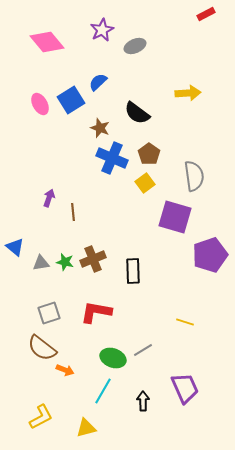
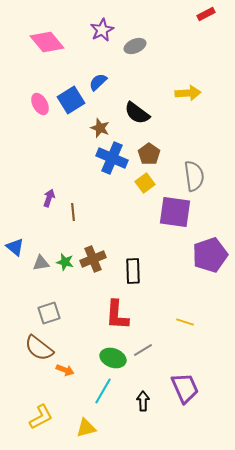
purple square: moved 5 px up; rotated 8 degrees counterclockwise
red L-shape: moved 21 px right, 3 px down; rotated 96 degrees counterclockwise
brown semicircle: moved 3 px left
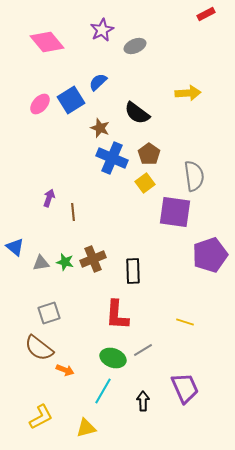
pink ellipse: rotated 70 degrees clockwise
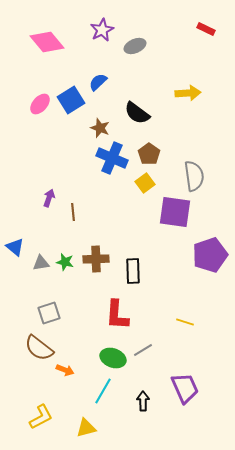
red rectangle: moved 15 px down; rotated 54 degrees clockwise
brown cross: moved 3 px right; rotated 20 degrees clockwise
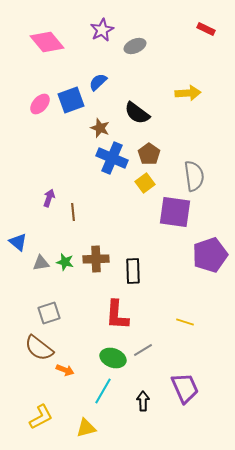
blue square: rotated 12 degrees clockwise
blue triangle: moved 3 px right, 5 px up
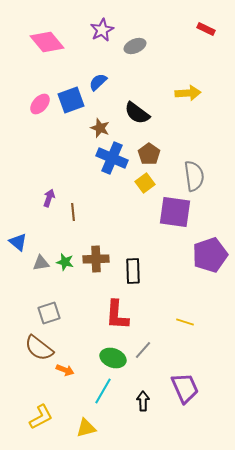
gray line: rotated 18 degrees counterclockwise
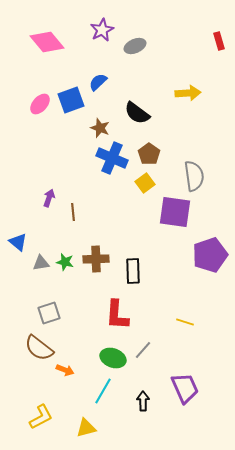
red rectangle: moved 13 px right, 12 px down; rotated 48 degrees clockwise
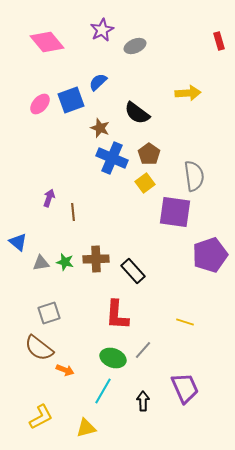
black rectangle: rotated 40 degrees counterclockwise
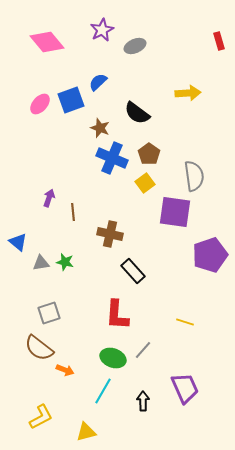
brown cross: moved 14 px right, 25 px up; rotated 15 degrees clockwise
yellow triangle: moved 4 px down
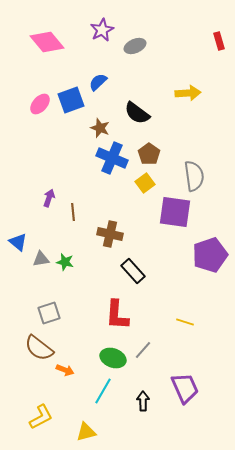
gray triangle: moved 4 px up
